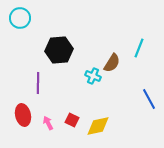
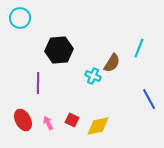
red ellipse: moved 5 px down; rotated 15 degrees counterclockwise
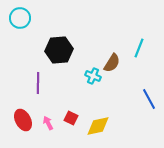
red square: moved 1 px left, 2 px up
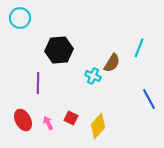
yellow diamond: rotated 35 degrees counterclockwise
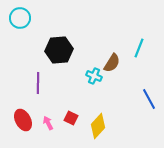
cyan cross: moved 1 px right
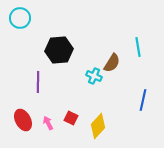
cyan line: moved 1 px left, 1 px up; rotated 30 degrees counterclockwise
purple line: moved 1 px up
blue line: moved 6 px left, 1 px down; rotated 40 degrees clockwise
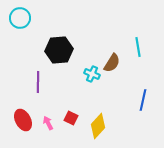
cyan cross: moved 2 px left, 2 px up
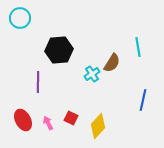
cyan cross: rotated 35 degrees clockwise
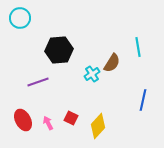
purple line: rotated 70 degrees clockwise
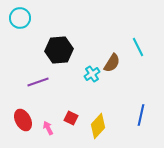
cyan line: rotated 18 degrees counterclockwise
blue line: moved 2 px left, 15 px down
pink arrow: moved 5 px down
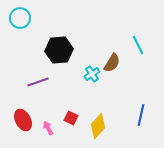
cyan line: moved 2 px up
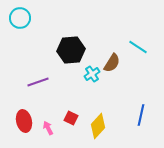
cyan line: moved 2 px down; rotated 30 degrees counterclockwise
black hexagon: moved 12 px right
red ellipse: moved 1 px right, 1 px down; rotated 15 degrees clockwise
